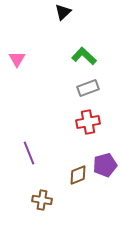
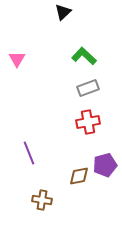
brown diamond: moved 1 px right, 1 px down; rotated 10 degrees clockwise
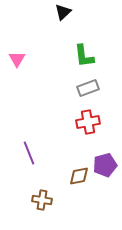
green L-shape: rotated 140 degrees counterclockwise
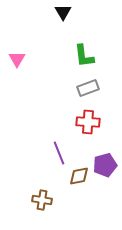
black triangle: rotated 18 degrees counterclockwise
red cross: rotated 15 degrees clockwise
purple line: moved 30 px right
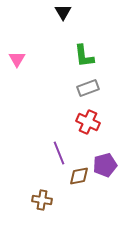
red cross: rotated 20 degrees clockwise
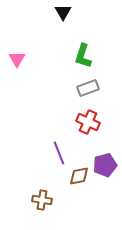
green L-shape: moved 1 px left; rotated 25 degrees clockwise
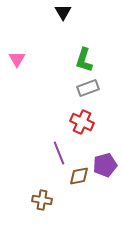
green L-shape: moved 1 px right, 4 px down
red cross: moved 6 px left
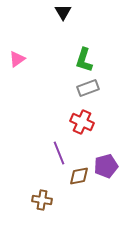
pink triangle: rotated 24 degrees clockwise
purple pentagon: moved 1 px right, 1 px down
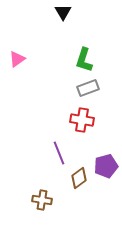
red cross: moved 2 px up; rotated 15 degrees counterclockwise
brown diamond: moved 2 px down; rotated 25 degrees counterclockwise
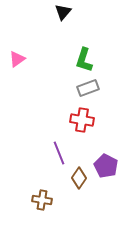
black triangle: rotated 12 degrees clockwise
purple pentagon: rotated 30 degrees counterclockwise
brown diamond: rotated 20 degrees counterclockwise
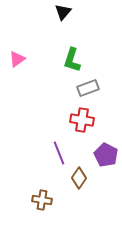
green L-shape: moved 12 px left
purple pentagon: moved 11 px up
